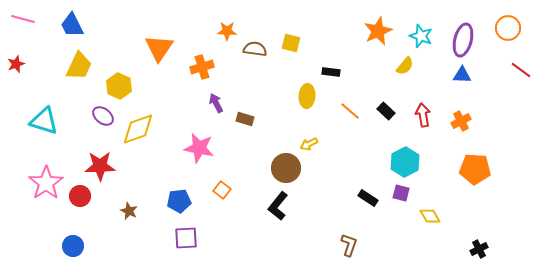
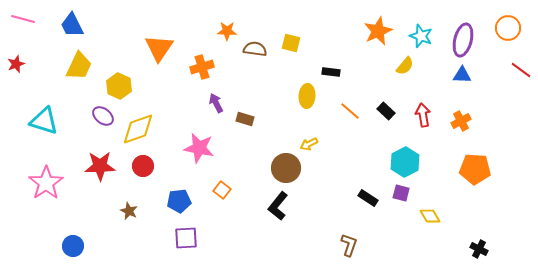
red circle at (80, 196): moved 63 px right, 30 px up
black cross at (479, 249): rotated 36 degrees counterclockwise
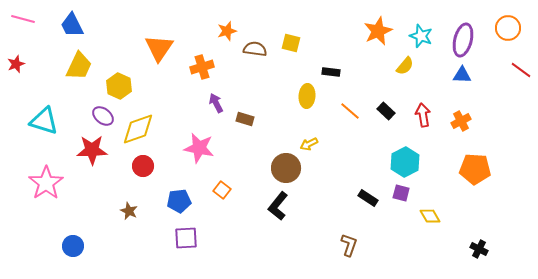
orange star at (227, 31): rotated 18 degrees counterclockwise
red star at (100, 166): moved 8 px left, 16 px up
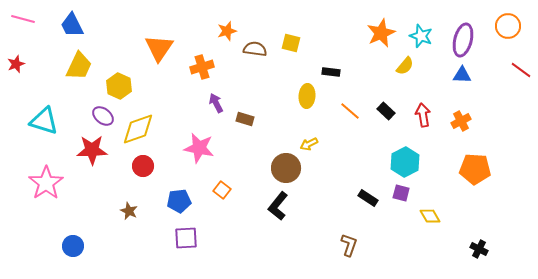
orange circle at (508, 28): moved 2 px up
orange star at (378, 31): moved 3 px right, 2 px down
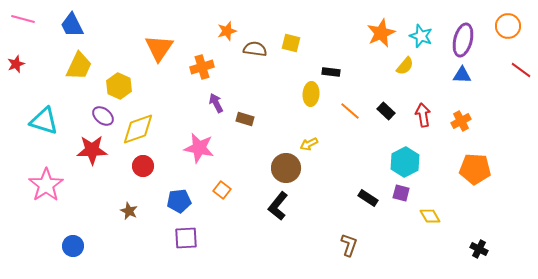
yellow ellipse at (307, 96): moved 4 px right, 2 px up
pink star at (46, 183): moved 2 px down
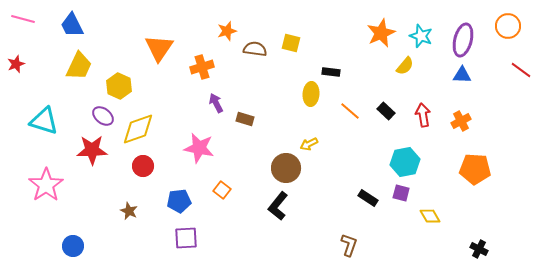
cyan hexagon at (405, 162): rotated 16 degrees clockwise
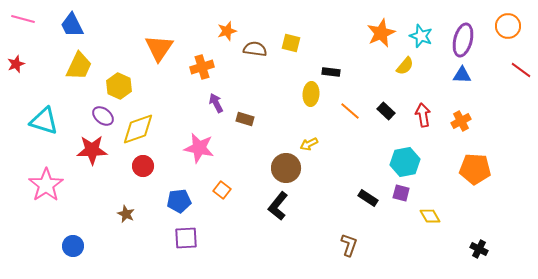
brown star at (129, 211): moved 3 px left, 3 px down
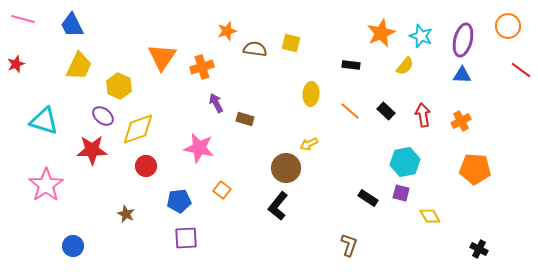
orange triangle at (159, 48): moved 3 px right, 9 px down
black rectangle at (331, 72): moved 20 px right, 7 px up
red circle at (143, 166): moved 3 px right
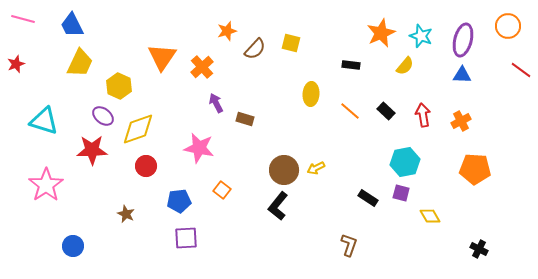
brown semicircle at (255, 49): rotated 125 degrees clockwise
yellow trapezoid at (79, 66): moved 1 px right, 3 px up
orange cross at (202, 67): rotated 25 degrees counterclockwise
yellow arrow at (309, 144): moved 7 px right, 24 px down
brown circle at (286, 168): moved 2 px left, 2 px down
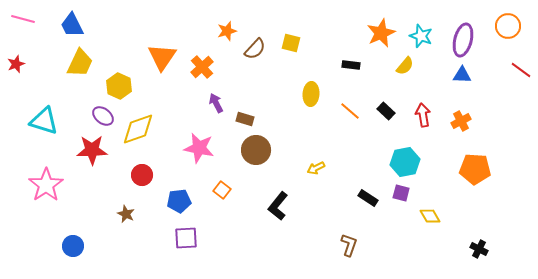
red circle at (146, 166): moved 4 px left, 9 px down
brown circle at (284, 170): moved 28 px left, 20 px up
